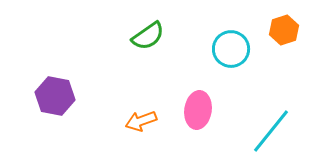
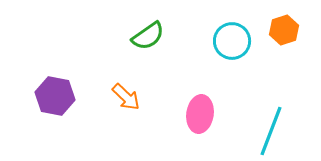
cyan circle: moved 1 px right, 8 px up
pink ellipse: moved 2 px right, 4 px down
orange arrow: moved 15 px left, 24 px up; rotated 116 degrees counterclockwise
cyan line: rotated 18 degrees counterclockwise
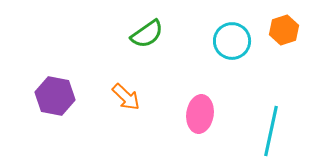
green semicircle: moved 1 px left, 2 px up
cyan line: rotated 9 degrees counterclockwise
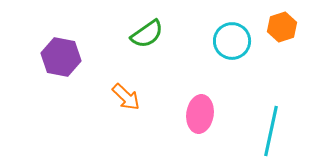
orange hexagon: moved 2 px left, 3 px up
purple hexagon: moved 6 px right, 39 px up
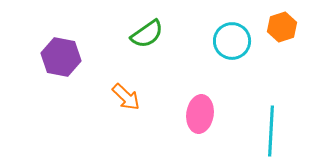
cyan line: rotated 9 degrees counterclockwise
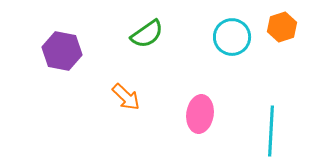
cyan circle: moved 4 px up
purple hexagon: moved 1 px right, 6 px up
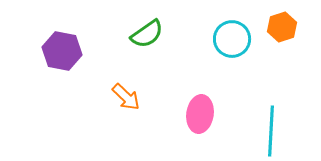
cyan circle: moved 2 px down
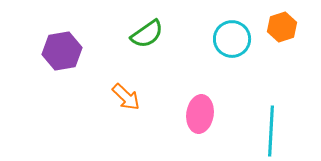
purple hexagon: rotated 21 degrees counterclockwise
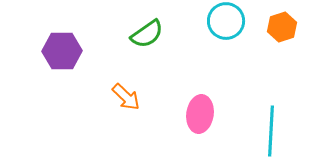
cyan circle: moved 6 px left, 18 px up
purple hexagon: rotated 9 degrees clockwise
